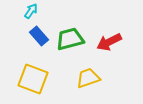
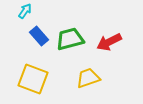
cyan arrow: moved 6 px left
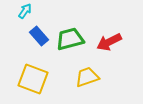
yellow trapezoid: moved 1 px left, 1 px up
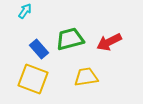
blue rectangle: moved 13 px down
yellow trapezoid: moved 1 px left; rotated 10 degrees clockwise
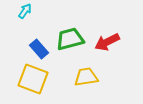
red arrow: moved 2 px left
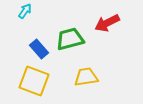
red arrow: moved 19 px up
yellow square: moved 1 px right, 2 px down
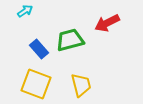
cyan arrow: rotated 21 degrees clockwise
green trapezoid: moved 1 px down
yellow trapezoid: moved 5 px left, 8 px down; rotated 85 degrees clockwise
yellow square: moved 2 px right, 3 px down
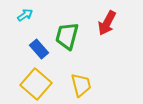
cyan arrow: moved 4 px down
red arrow: rotated 35 degrees counterclockwise
green trapezoid: moved 3 px left, 4 px up; rotated 60 degrees counterclockwise
yellow square: rotated 20 degrees clockwise
